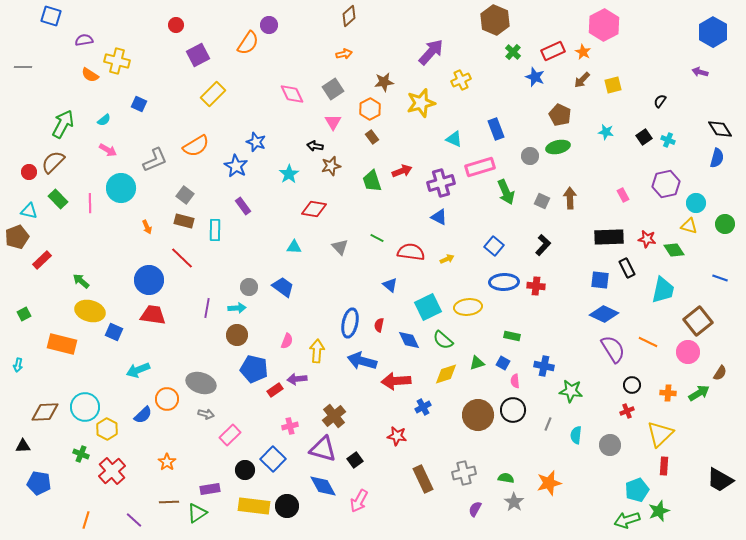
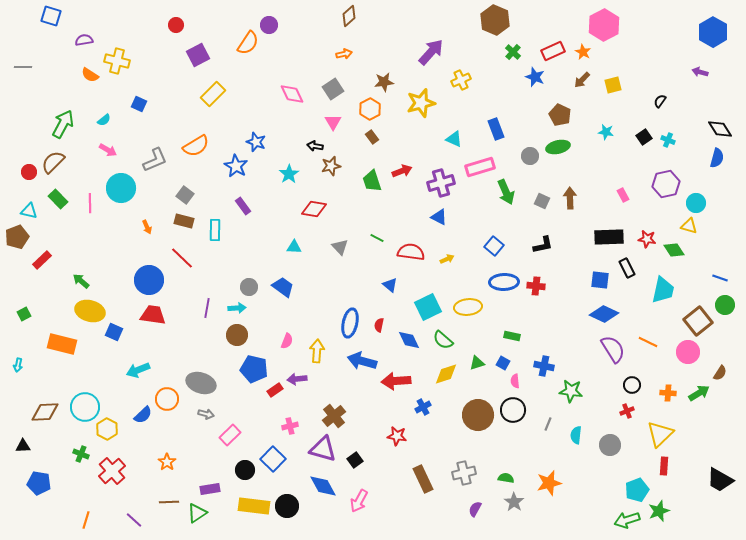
green circle at (725, 224): moved 81 px down
black L-shape at (543, 245): rotated 35 degrees clockwise
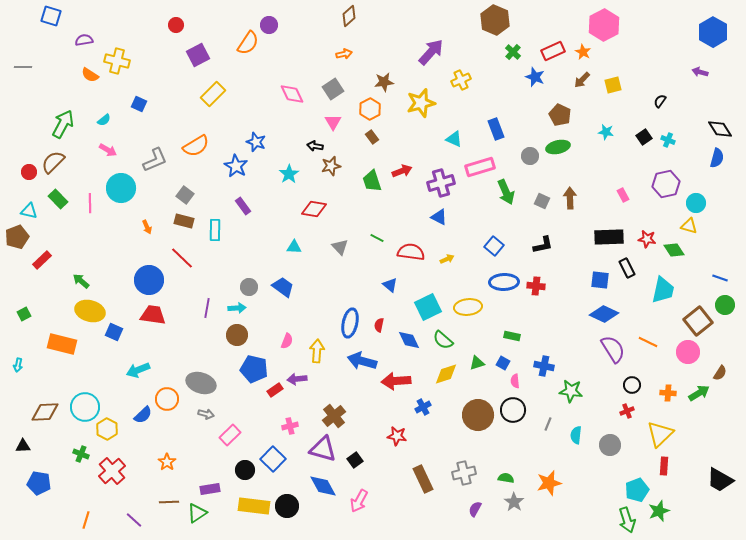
green arrow at (627, 520): rotated 90 degrees counterclockwise
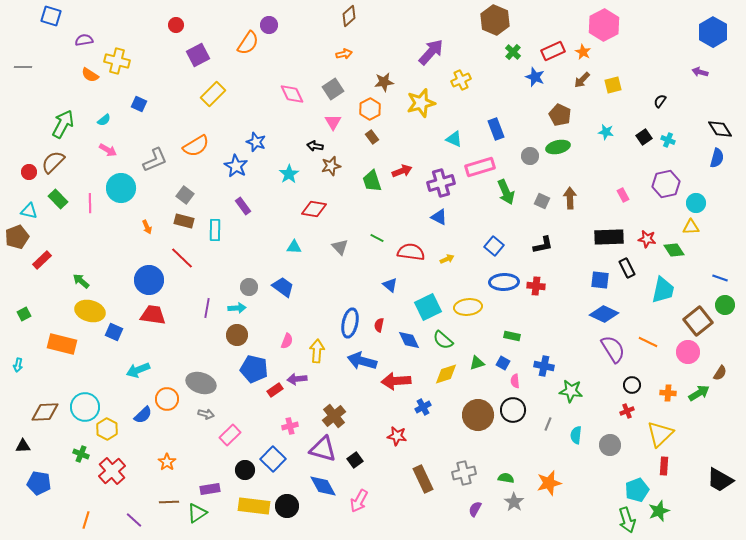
yellow triangle at (689, 226): moved 2 px right, 1 px down; rotated 18 degrees counterclockwise
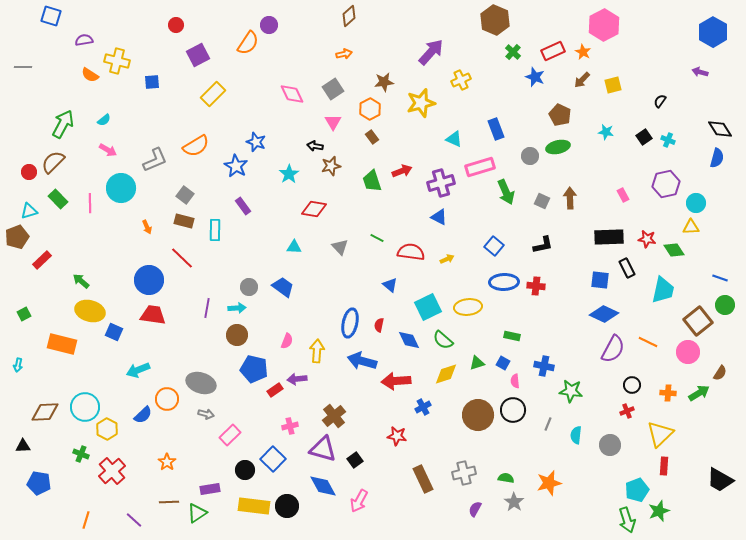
blue square at (139, 104): moved 13 px right, 22 px up; rotated 28 degrees counterclockwise
cyan triangle at (29, 211): rotated 30 degrees counterclockwise
purple semicircle at (613, 349): rotated 60 degrees clockwise
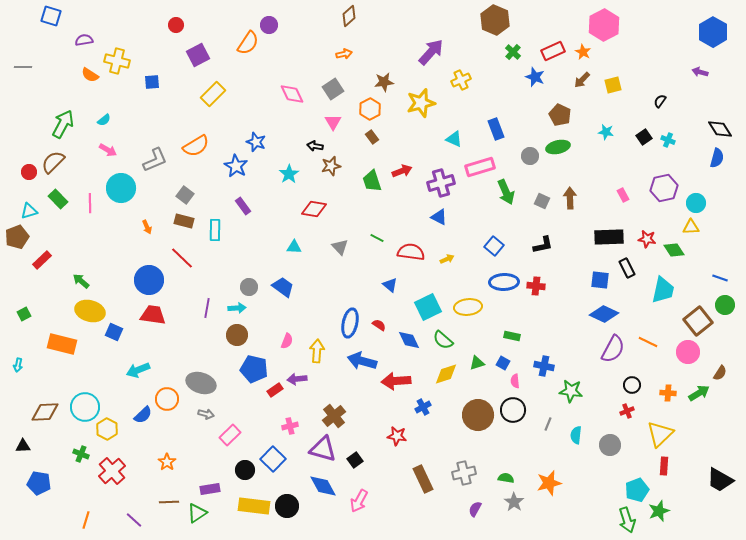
purple hexagon at (666, 184): moved 2 px left, 4 px down
red semicircle at (379, 325): rotated 112 degrees clockwise
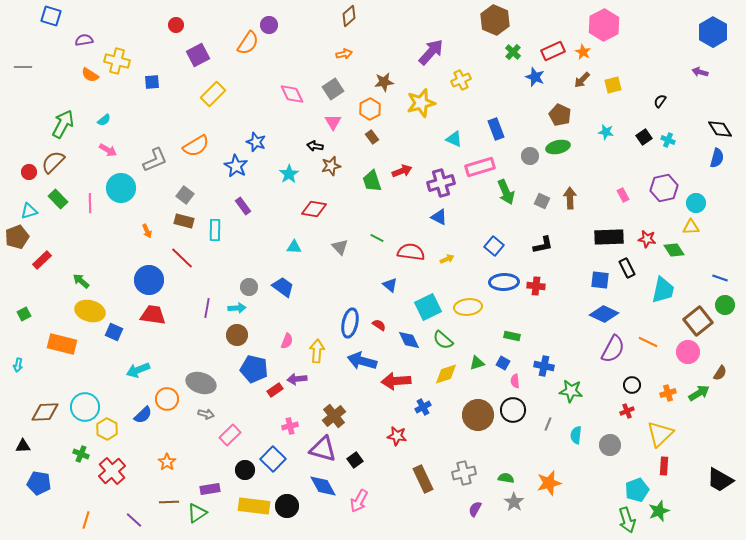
orange arrow at (147, 227): moved 4 px down
orange cross at (668, 393): rotated 21 degrees counterclockwise
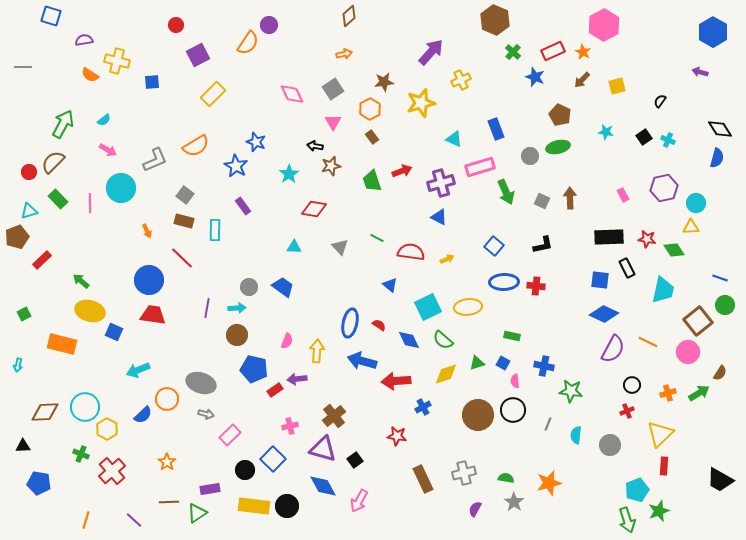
yellow square at (613, 85): moved 4 px right, 1 px down
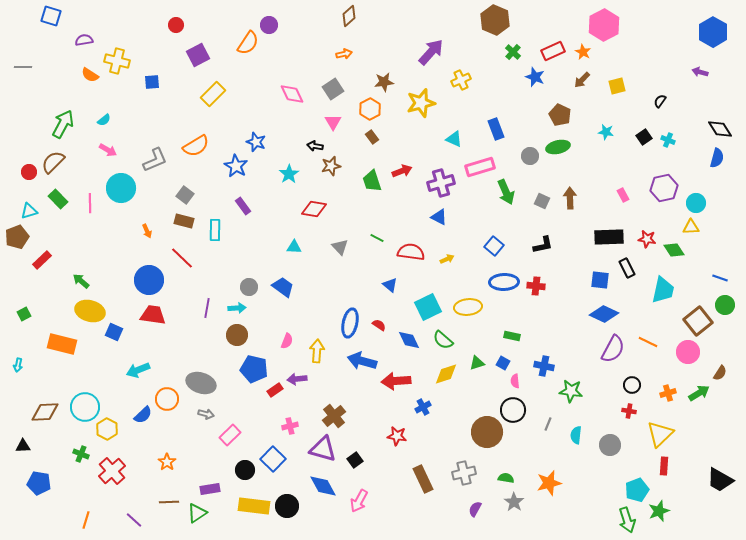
red cross at (627, 411): moved 2 px right; rotated 32 degrees clockwise
brown circle at (478, 415): moved 9 px right, 17 px down
